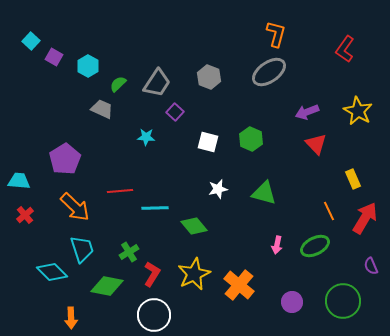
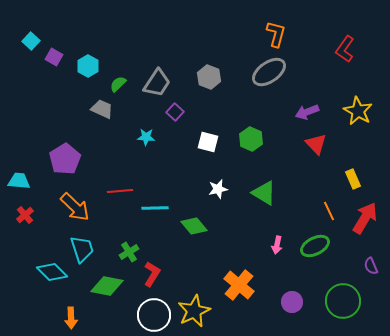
green triangle at (264, 193): rotated 16 degrees clockwise
yellow star at (194, 274): moved 37 px down
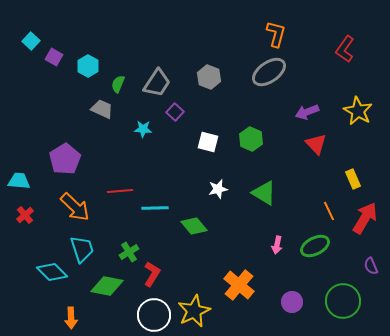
green semicircle at (118, 84): rotated 24 degrees counterclockwise
cyan star at (146, 137): moved 3 px left, 8 px up
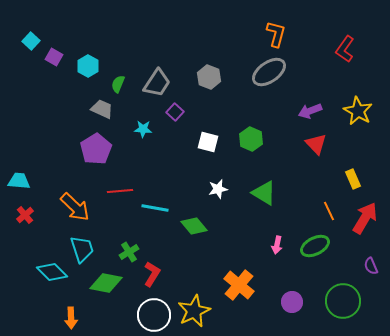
purple arrow at (307, 112): moved 3 px right, 1 px up
purple pentagon at (65, 159): moved 31 px right, 10 px up
cyan line at (155, 208): rotated 12 degrees clockwise
green diamond at (107, 286): moved 1 px left, 3 px up
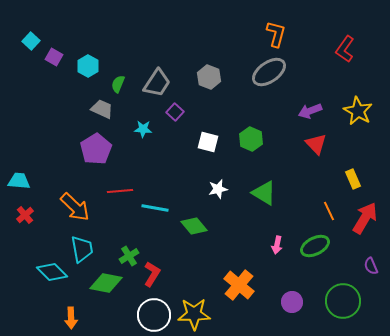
cyan trapezoid at (82, 249): rotated 8 degrees clockwise
green cross at (129, 252): moved 4 px down
yellow star at (194, 311): moved 3 px down; rotated 24 degrees clockwise
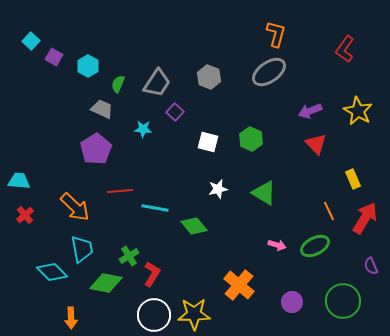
pink arrow at (277, 245): rotated 84 degrees counterclockwise
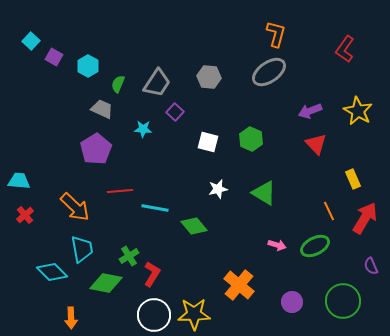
gray hexagon at (209, 77): rotated 15 degrees counterclockwise
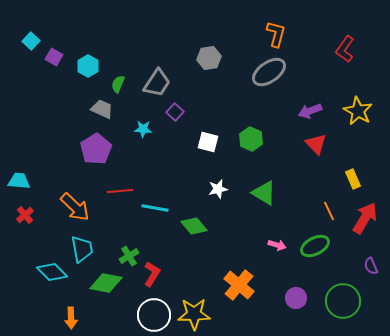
gray hexagon at (209, 77): moved 19 px up; rotated 15 degrees counterclockwise
purple circle at (292, 302): moved 4 px right, 4 px up
